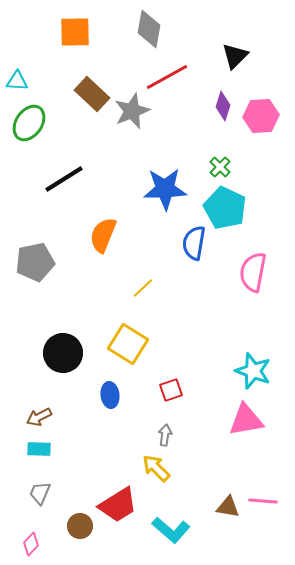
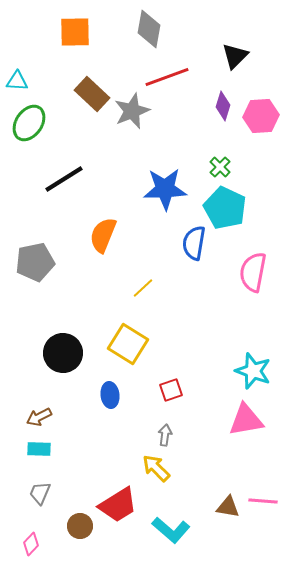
red line: rotated 9 degrees clockwise
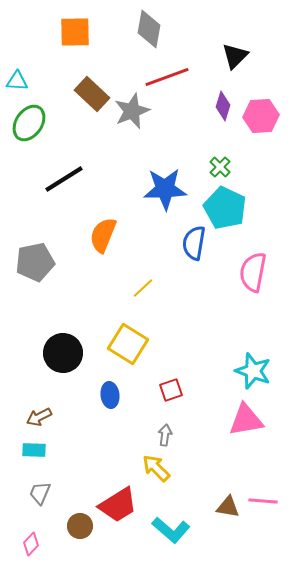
cyan rectangle: moved 5 px left, 1 px down
